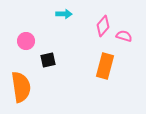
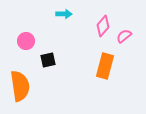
pink semicircle: rotated 56 degrees counterclockwise
orange semicircle: moved 1 px left, 1 px up
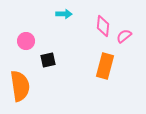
pink diamond: rotated 35 degrees counterclockwise
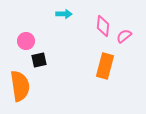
black square: moved 9 px left
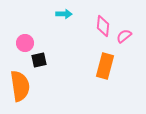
pink circle: moved 1 px left, 2 px down
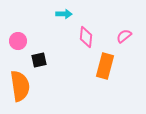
pink diamond: moved 17 px left, 11 px down
pink circle: moved 7 px left, 2 px up
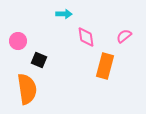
pink diamond: rotated 15 degrees counterclockwise
black square: rotated 35 degrees clockwise
orange semicircle: moved 7 px right, 3 px down
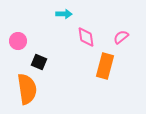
pink semicircle: moved 3 px left, 1 px down
black square: moved 2 px down
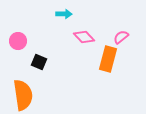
pink diamond: moved 2 px left; rotated 35 degrees counterclockwise
orange rectangle: moved 3 px right, 7 px up
orange semicircle: moved 4 px left, 6 px down
